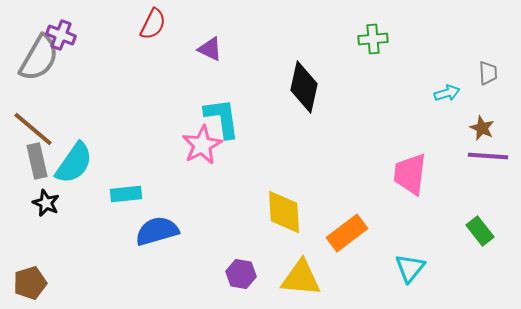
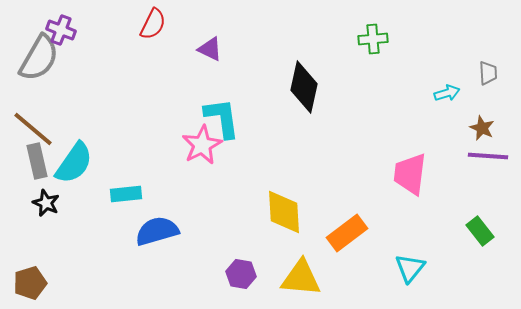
purple cross: moved 5 px up
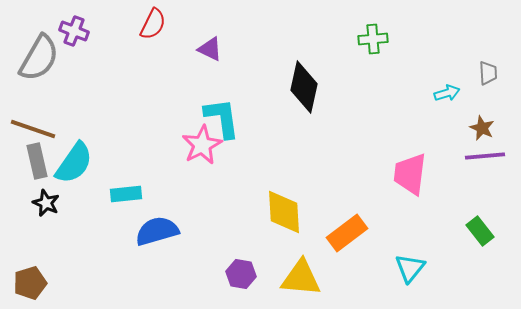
purple cross: moved 13 px right, 1 px down
brown line: rotated 21 degrees counterclockwise
purple line: moved 3 px left; rotated 9 degrees counterclockwise
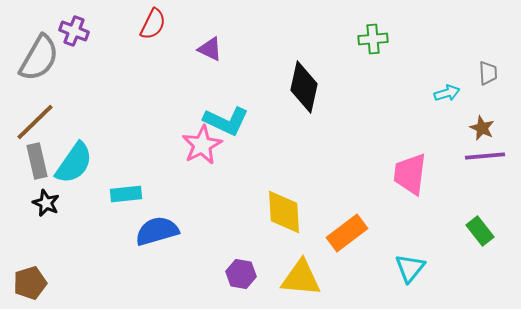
cyan L-shape: moved 4 px right, 3 px down; rotated 123 degrees clockwise
brown line: moved 2 px right, 7 px up; rotated 63 degrees counterclockwise
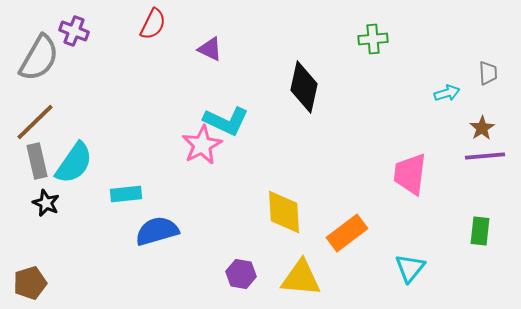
brown star: rotated 15 degrees clockwise
green rectangle: rotated 44 degrees clockwise
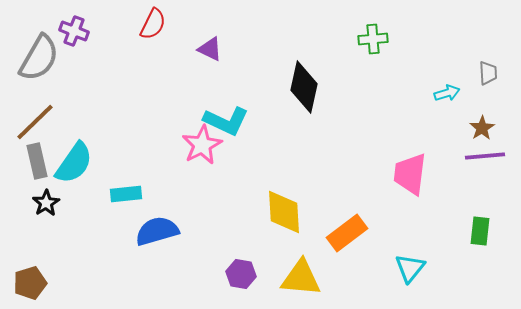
black star: rotated 16 degrees clockwise
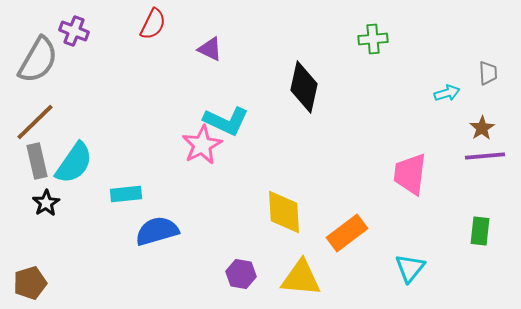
gray semicircle: moved 1 px left, 2 px down
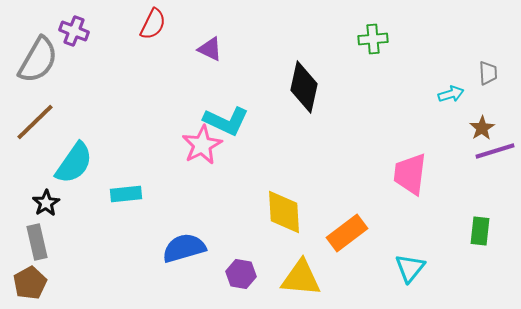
cyan arrow: moved 4 px right, 1 px down
purple line: moved 10 px right, 5 px up; rotated 12 degrees counterclockwise
gray rectangle: moved 81 px down
blue semicircle: moved 27 px right, 17 px down
brown pentagon: rotated 12 degrees counterclockwise
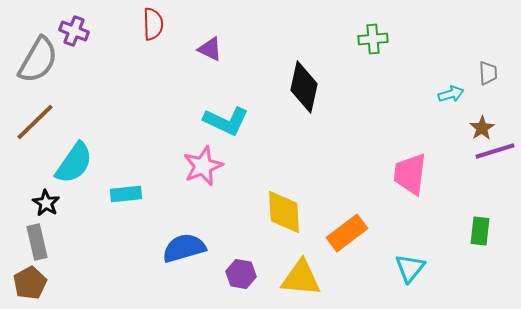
red semicircle: rotated 28 degrees counterclockwise
pink star: moved 1 px right, 21 px down; rotated 6 degrees clockwise
black star: rotated 8 degrees counterclockwise
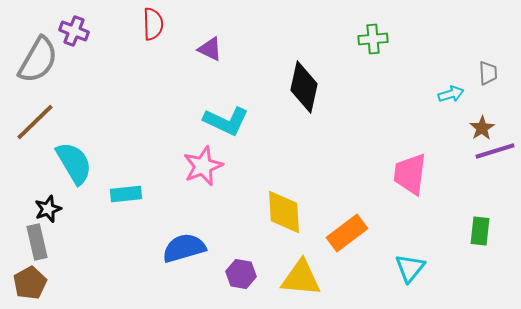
cyan semicircle: rotated 66 degrees counterclockwise
black star: moved 2 px right, 6 px down; rotated 20 degrees clockwise
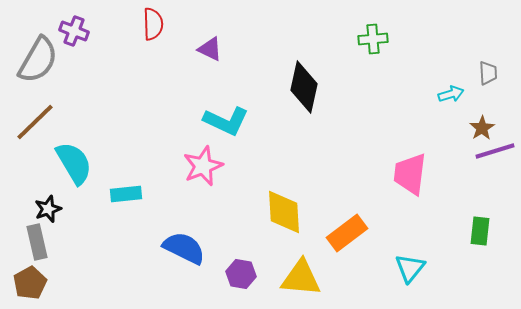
blue semicircle: rotated 42 degrees clockwise
